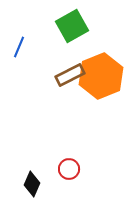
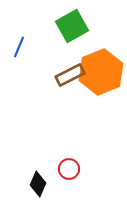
orange hexagon: moved 4 px up
black diamond: moved 6 px right
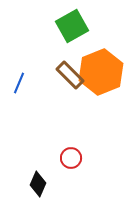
blue line: moved 36 px down
brown rectangle: rotated 72 degrees clockwise
red circle: moved 2 px right, 11 px up
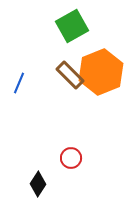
black diamond: rotated 10 degrees clockwise
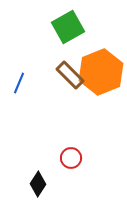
green square: moved 4 px left, 1 px down
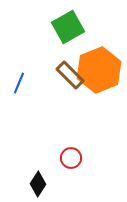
orange hexagon: moved 2 px left, 2 px up
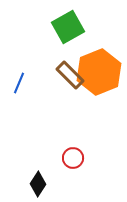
orange hexagon: moved 2 px down
red circle: moved 2 px right
